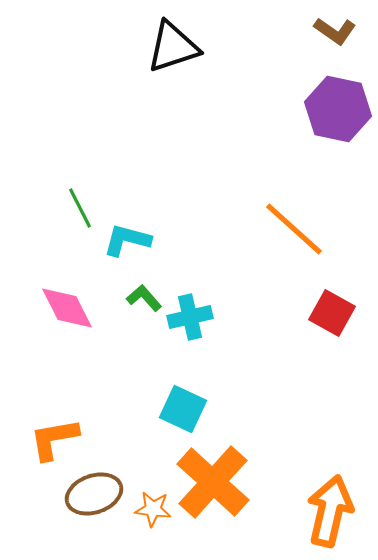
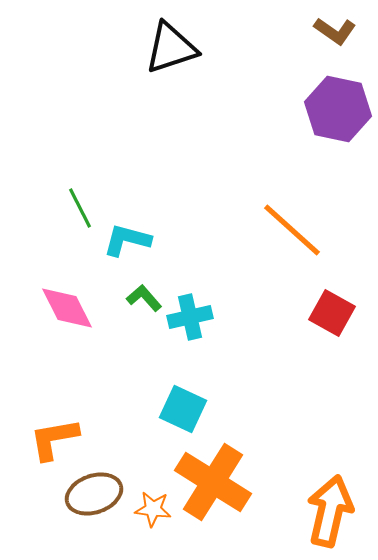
black triangle: moved 2 px left, 1 px down
orange line: moved 2 px left, 1 px down
orange cross: rotated 10 degrees counterclockwise
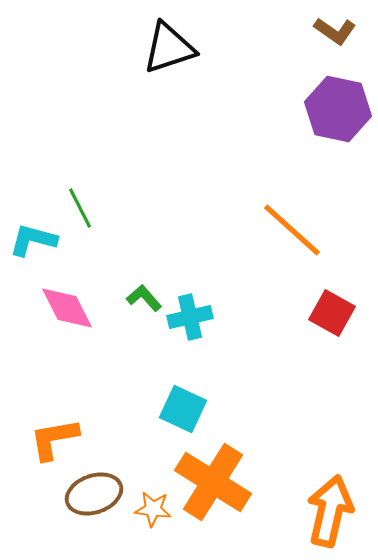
black triangle: moved 2 px left
cyan L-shape: moved 94 px left
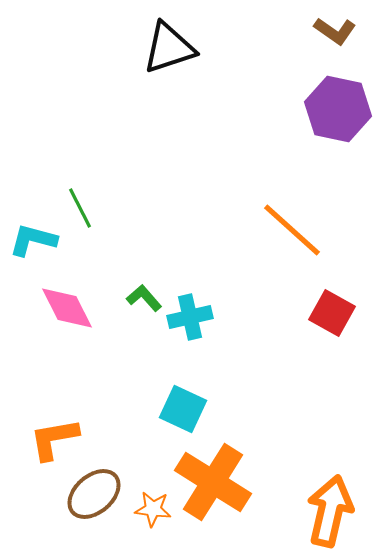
brown ellipse: rotated 22 degrees counterclockwise
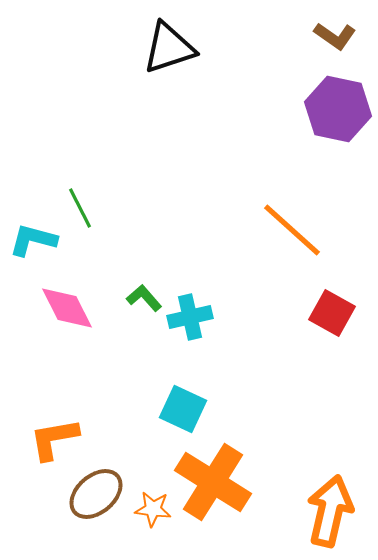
brown L-shape: moved 5 px down
brown ellipse: moved 2 px right
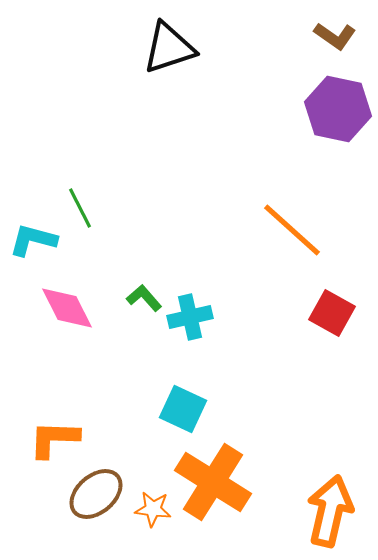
orange L-shape: rotated 12 degrees clockwise
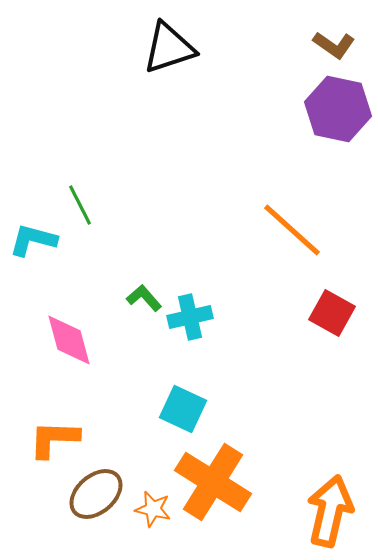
brown L-shape: moved 1 px left, 9 px down
green line: moved 3 px up
pink diamond: moved 2 px right, 32 px down; rotated 12 degrees clockwise
orange star: rotated 6 degrees clockwise
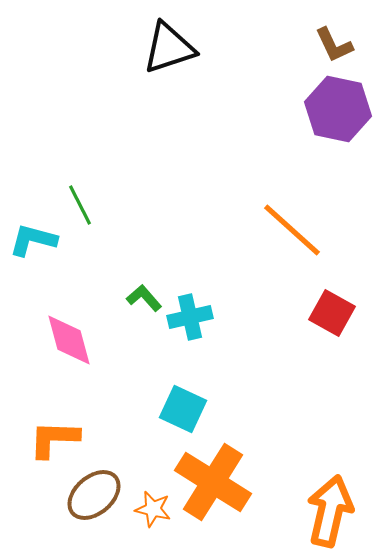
brown L-shape: rotated 30 degrees clockwise
brown ellipse: moved 2 px left, 1 px down
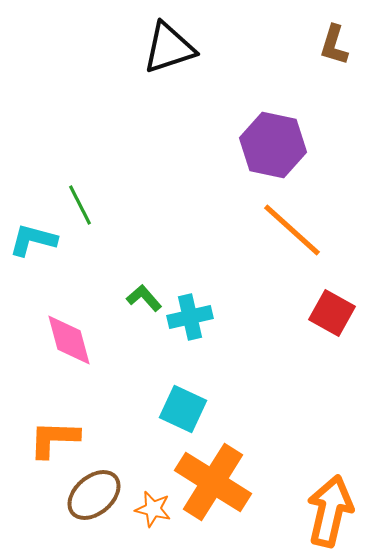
brown L-shape: rotated 42 degrees clockwise
purple hexagon: moved 65 px left, 36 px down
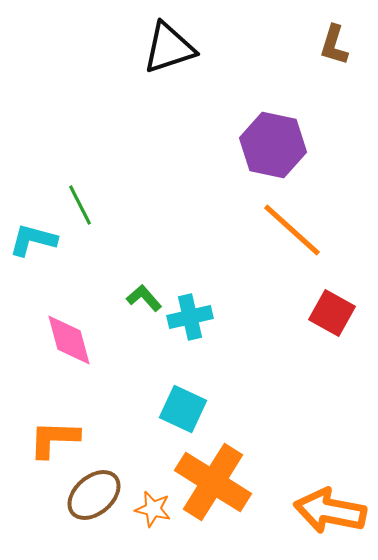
orange arrow: rotated 92 degrees counterclockwise
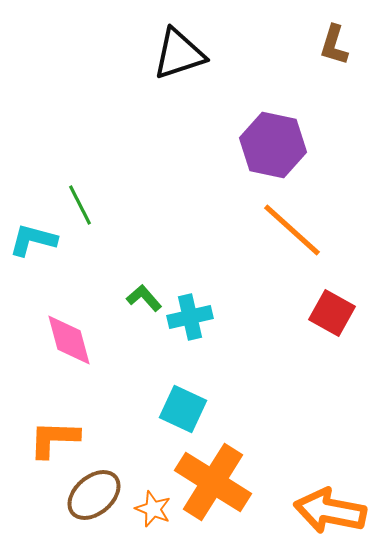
black triangle: moved 10 px right, 6 px down
orange star: rotated 9 degrees clockwise
